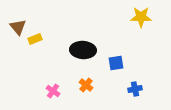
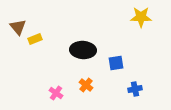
pink cross: moved 3 px right, 2 px down
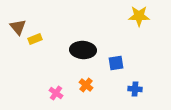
yellow star: moved 2 px left, 1 px up
blue cross: rotated 16 degrees clockwise
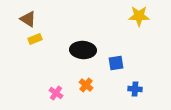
brown triangle: moved 10 px right, 8 px up; rotated 18 degrees counterclockwise
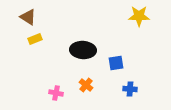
brown triangle: moved 2 px up
blue cross: moved 5 px left
pink cross: rotated 24 degrees counterclockwise
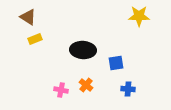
blue cross: moved 2 px left
pink cross: moved 5 px right, 3 px up
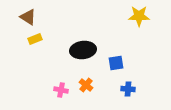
black ellipse: rotated 10 degrees counterclockwise
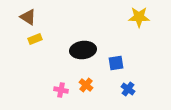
yellow star: moved 1 px down
blue cross: rotated 32 degrees clockwise
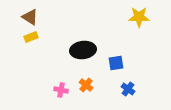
brown triangle: moved 2 px right
yellow rectangle: moved 4 px left, 2 px up
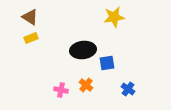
yellow star: moved 25 px left; rotated 10 degrees counterclockwise
yellow rectangle: moved 1 px down
blue square: moved 9 px left
